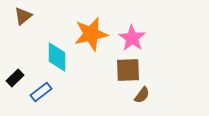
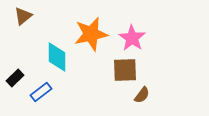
brown square: moved 3 px left
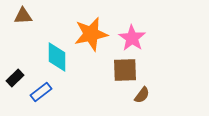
brown triangle: rotated 36 degrees clockwise
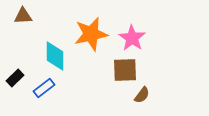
cyan diamond: moved 2 px left, 1 px up
blue rectangle: moved 3 px right, 4 px up
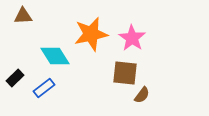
cyan diamond: rotated 32 degrees counterclockwise
brown square: moved 3 px down; rotated 8 degrees clockwise
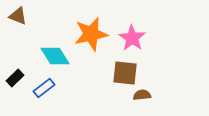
brown triangle: moved 5 px left; rotated 24 degrees clockwise
brown semicircle: rotated 132 degrees counterclockwise
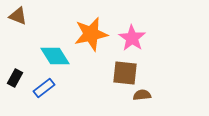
black rectangle: rotated 18 degrees counterclockwise
